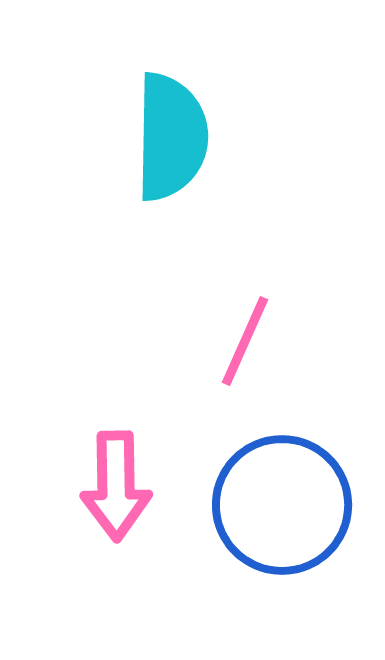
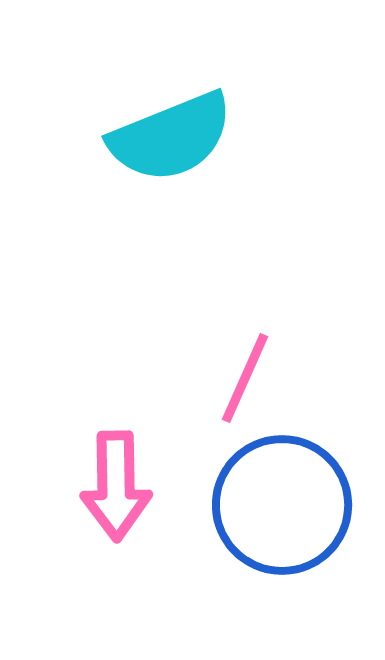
cyan semicircle: rotated 67 degrees clockwise
pink line: moved 37 px down
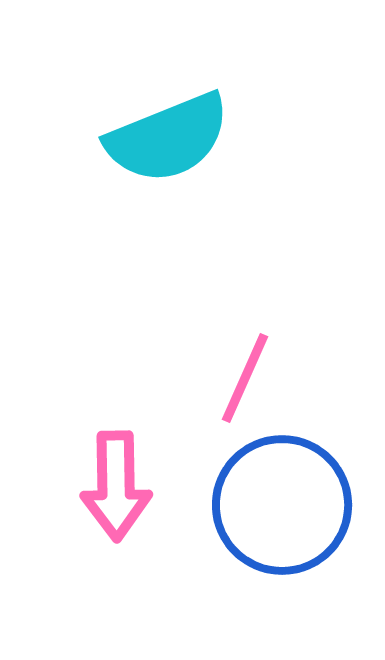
cyan semicircle: moved 3 px left, 1 px down
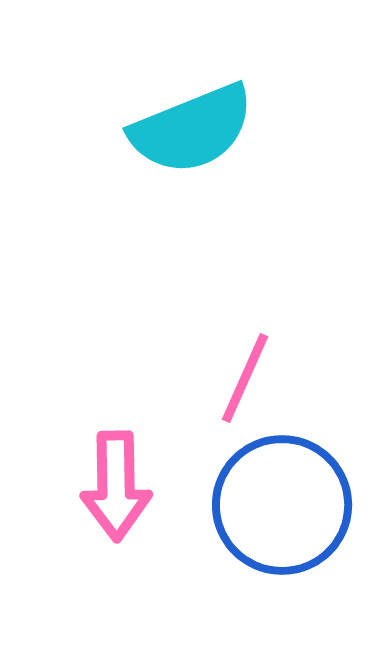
cyan semicircle: moved 24 px right, 9 px up
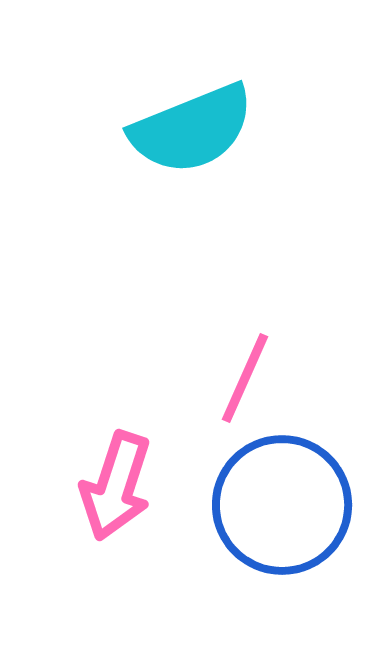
pink arrow: rotated 19 degrees clockwise
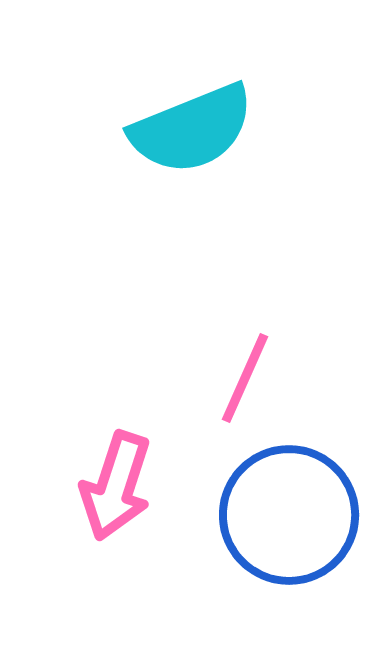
blue circle: moved 7 px right, 10 px down
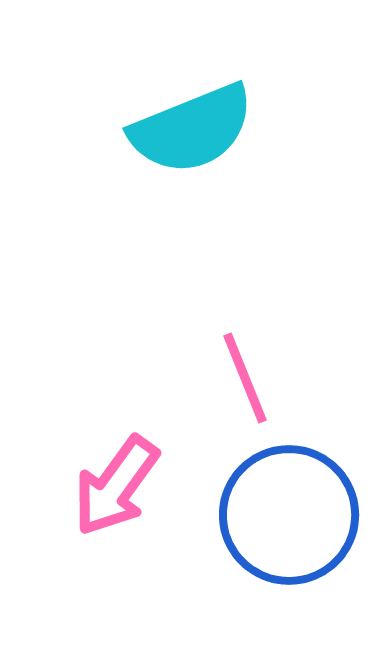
pink line: rotated 46 degrees counterclockwise
pink arrow: rotated 18 degrees clockwise
